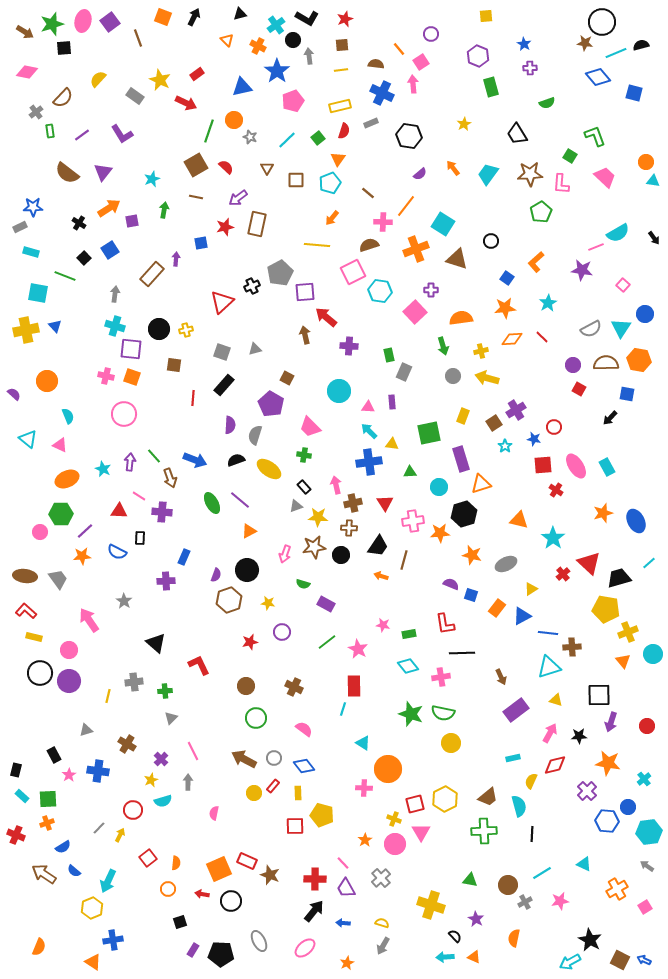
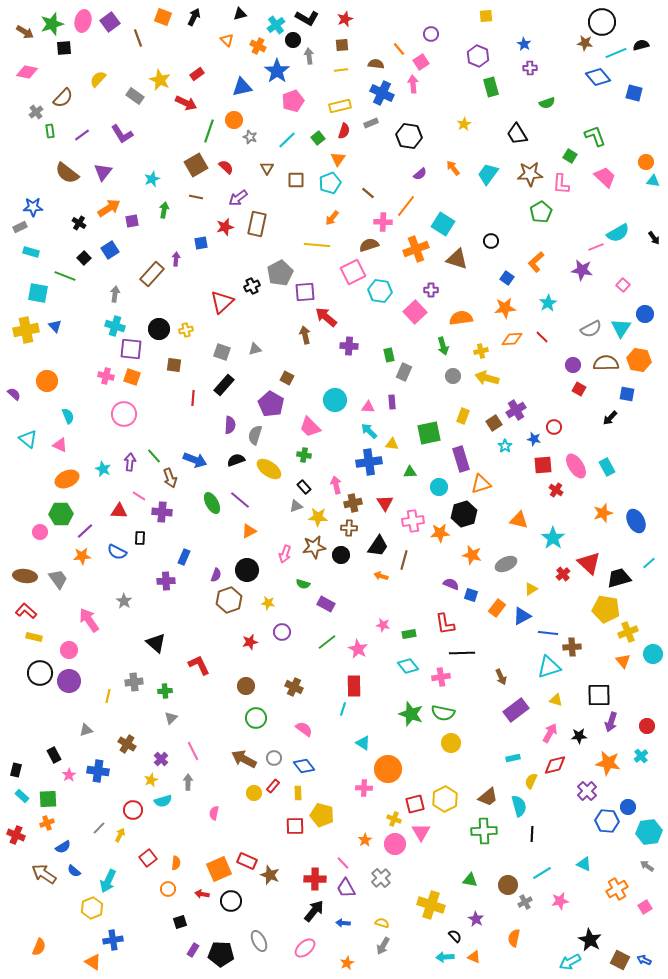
cyan circle at (339, 391): moved 4 px left, 9 px down
cyan cross at (644, 779): moved 3 px left, 23 px up
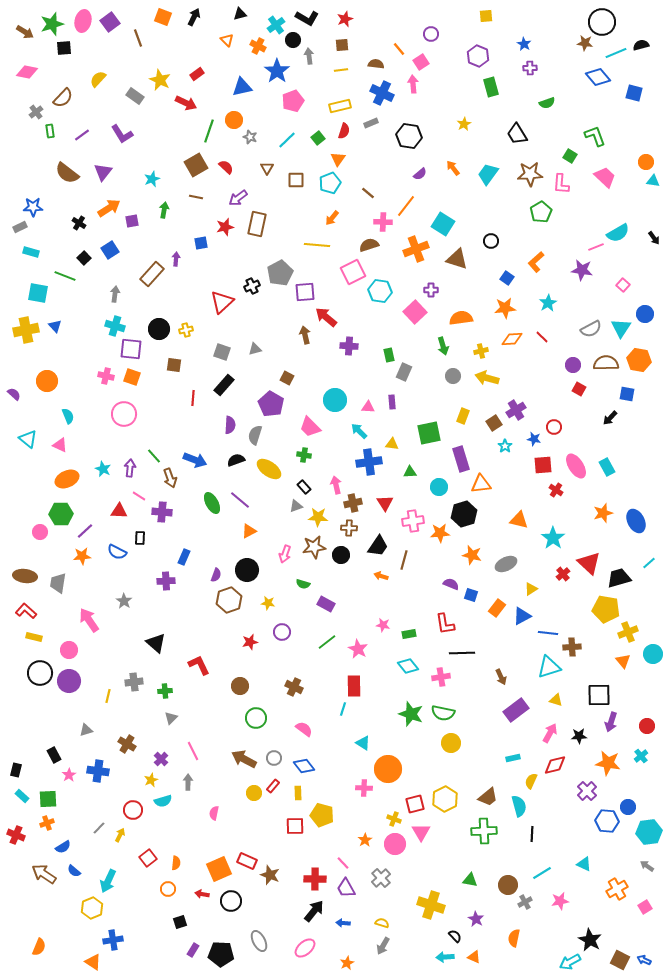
cyan arrow at (369, 431): moved 10 px left
purple arrow at (130, 462): moved 6 px down
orange triangle at (481, 484): rotated 10 degrees clockwise
gray trapezoid at (58, 579): moved 4 px down; rotated 135 degrees counterclockwise
brown circle at (246, 686): moved 6 px left
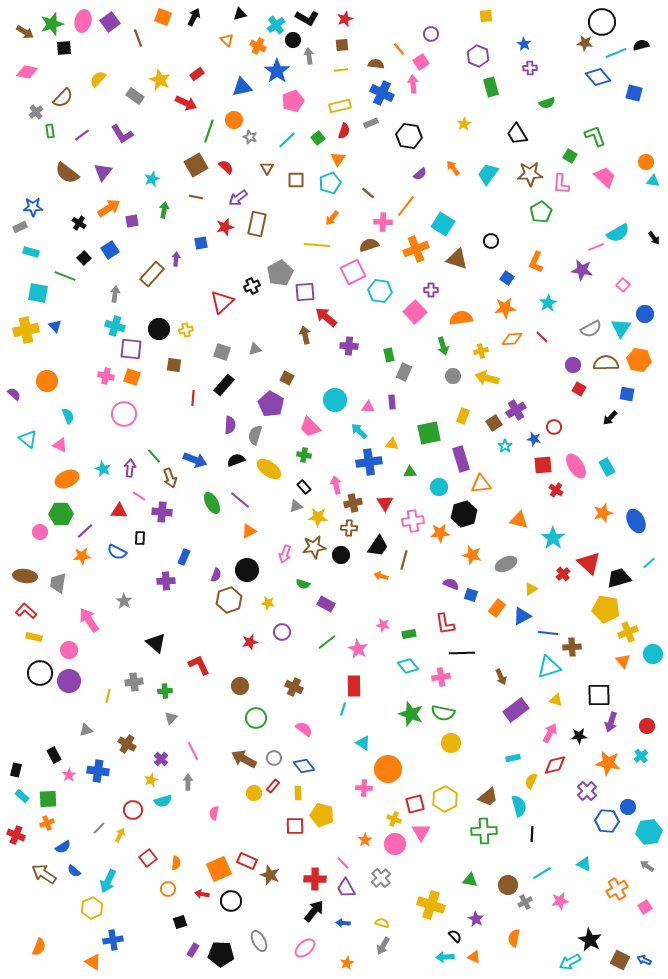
orange L-shape at (536, 262): rotated 25 degrees counterclockwise
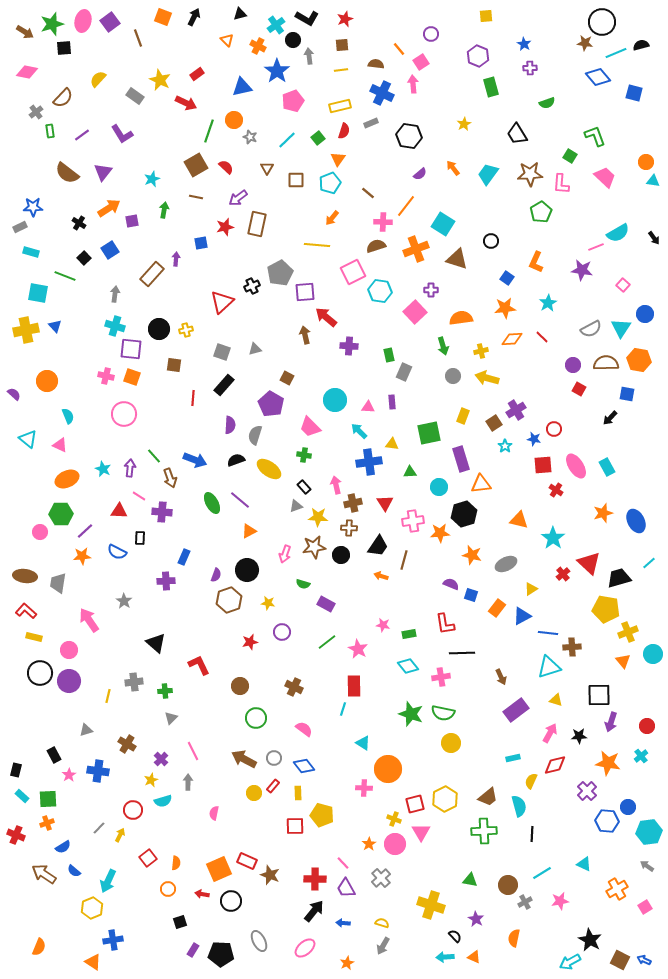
brown semicircle at (369, 245): moved 7 px right, 1 px down
red circle at (554, 427): moved 2 px down
orange star at (365, 840): moved 4 px right, 4 px down
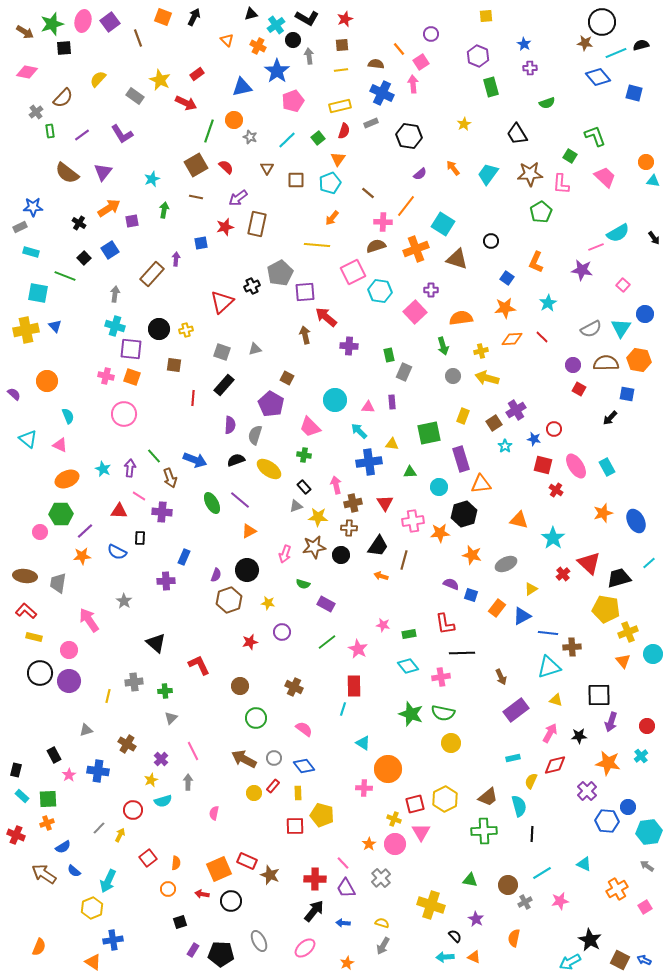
black triangle at (240, 14): moved 11 px right
red square at (543, 465): rotated 18 degrees clockwise
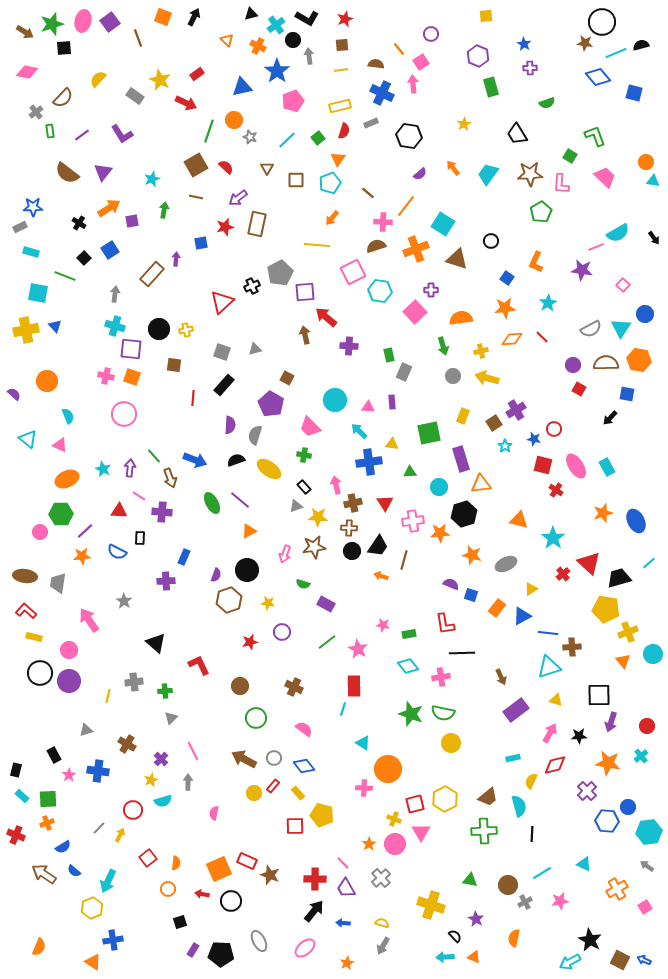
black circle at (341, 555): moved 11 px right, 4 px up
yellow rectangle at (298, 793): rotated 40 degrees counterclockwise
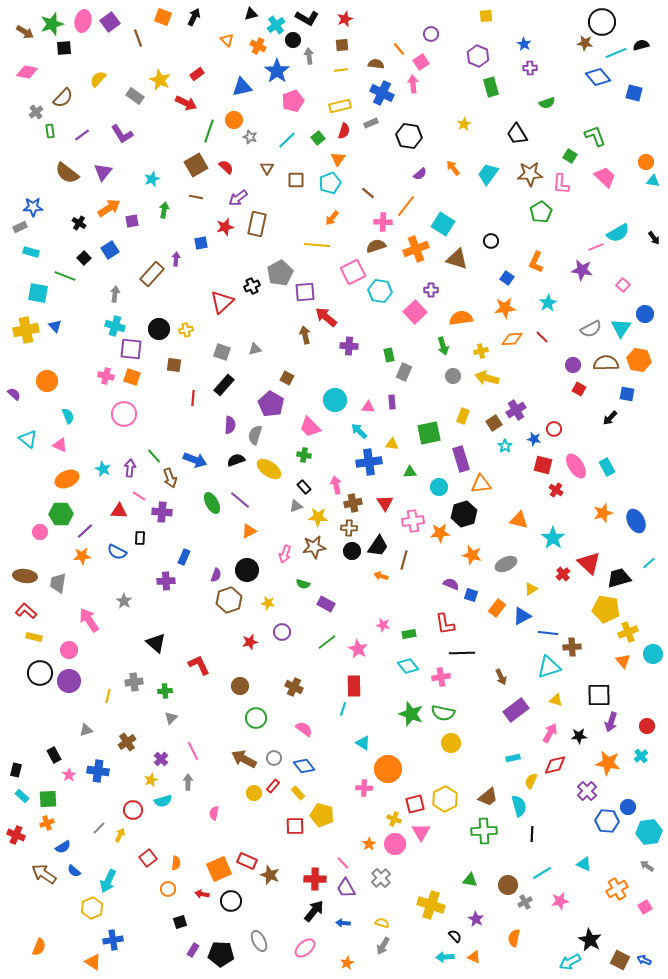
brown cross at (127, 744): moved 2 px up; rotated 24 degrees clockwise
